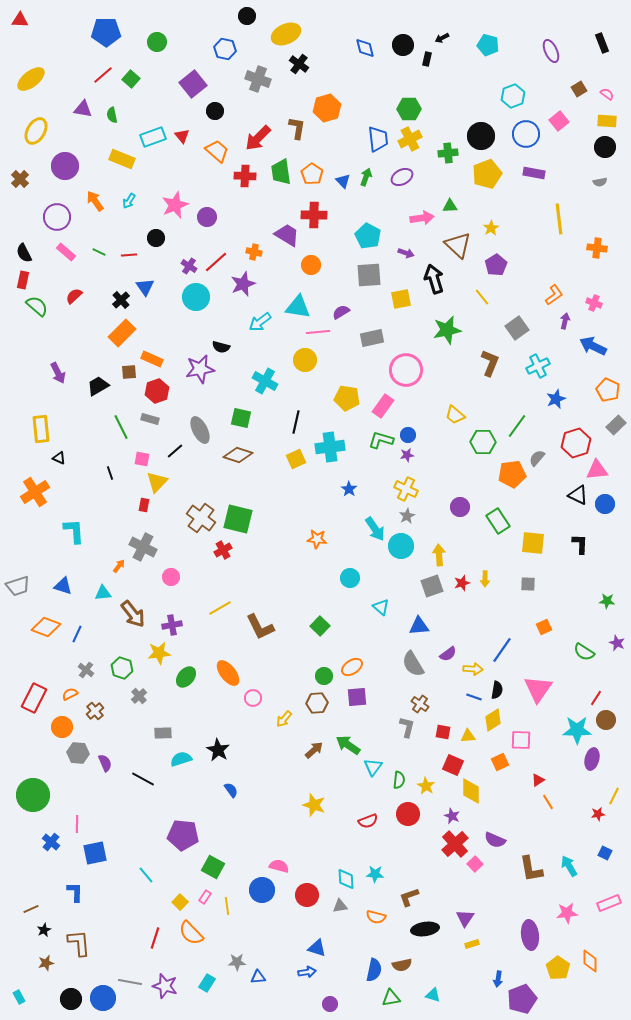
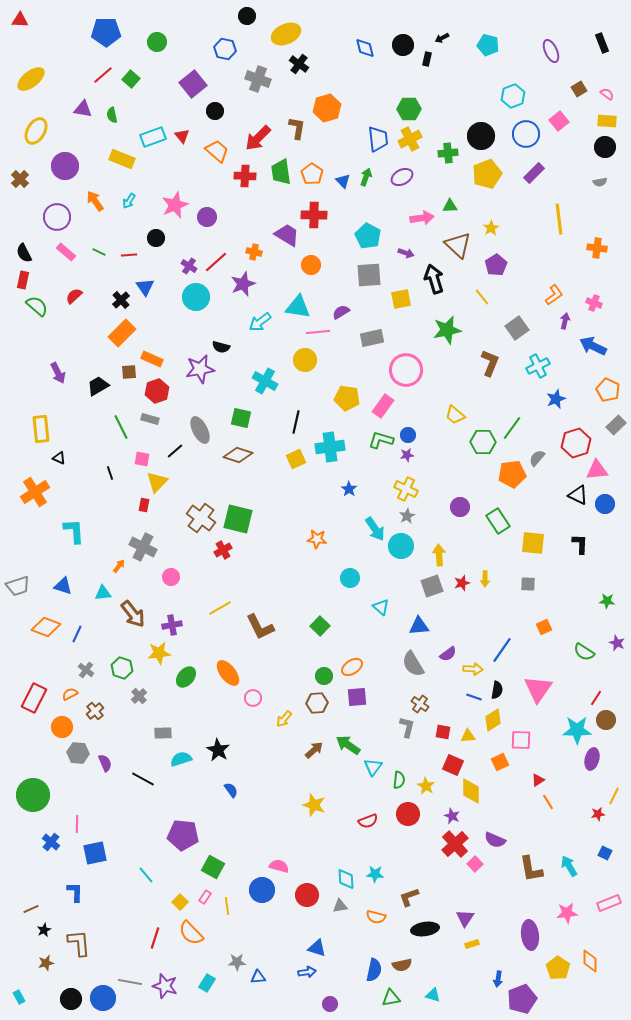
purple rectangle at (534, 173): rotated 55 degrees counterclockwise
green line at (517, 426): moved 5 px left, 2 px down
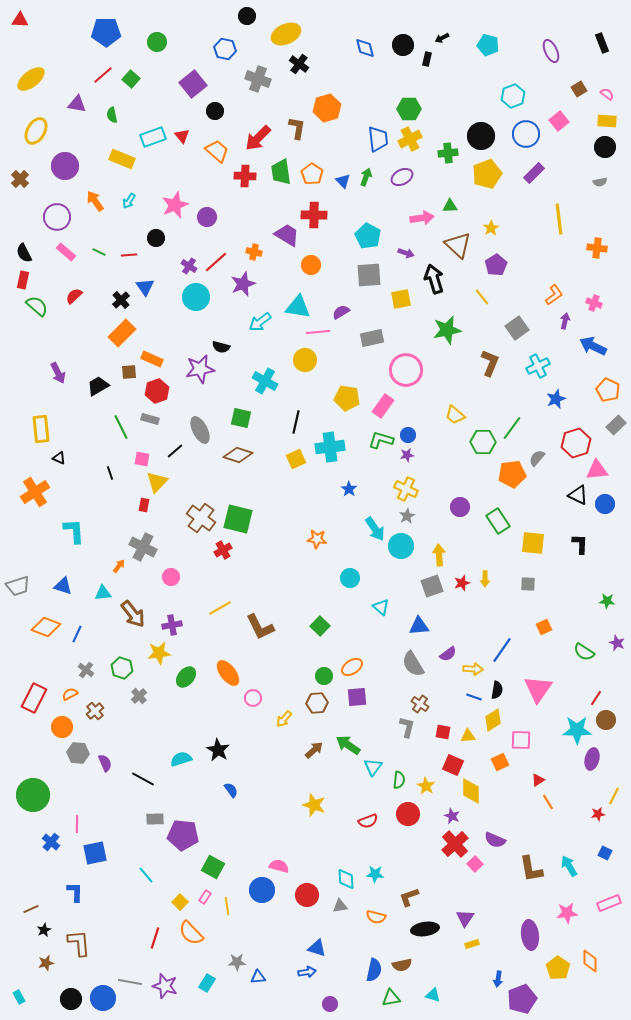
purple triangle at (83, 109): moved 6 px left, 5 px up
gray rectangle at (163, 733): moved 8 px left, 86 px down
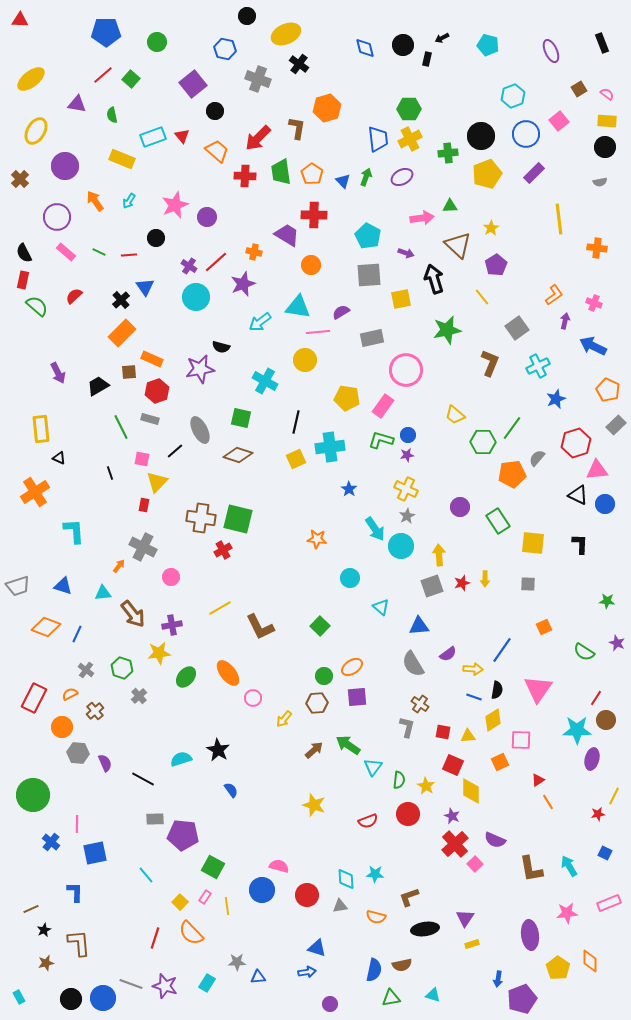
brown cross at (201, 518): rotated 28 degrees counterclockwise
gray line at (130, 982): moved 1 px right, 2 px down; rotated 10 degrees clockwise
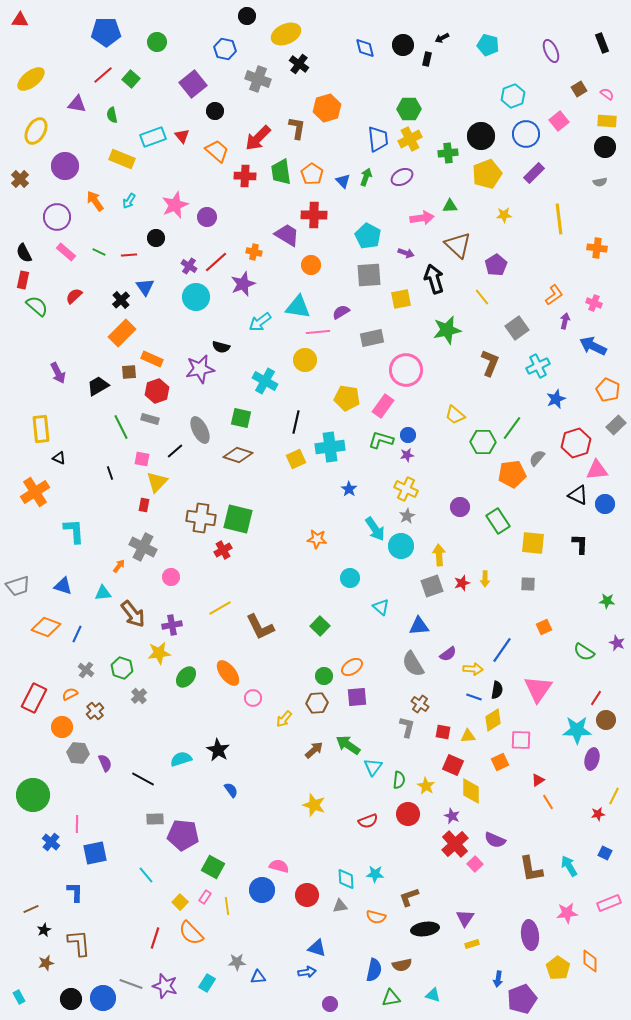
yellow star at (491, 228): moved 13 px right, 13 px up; rotated 28 degrees clockwise
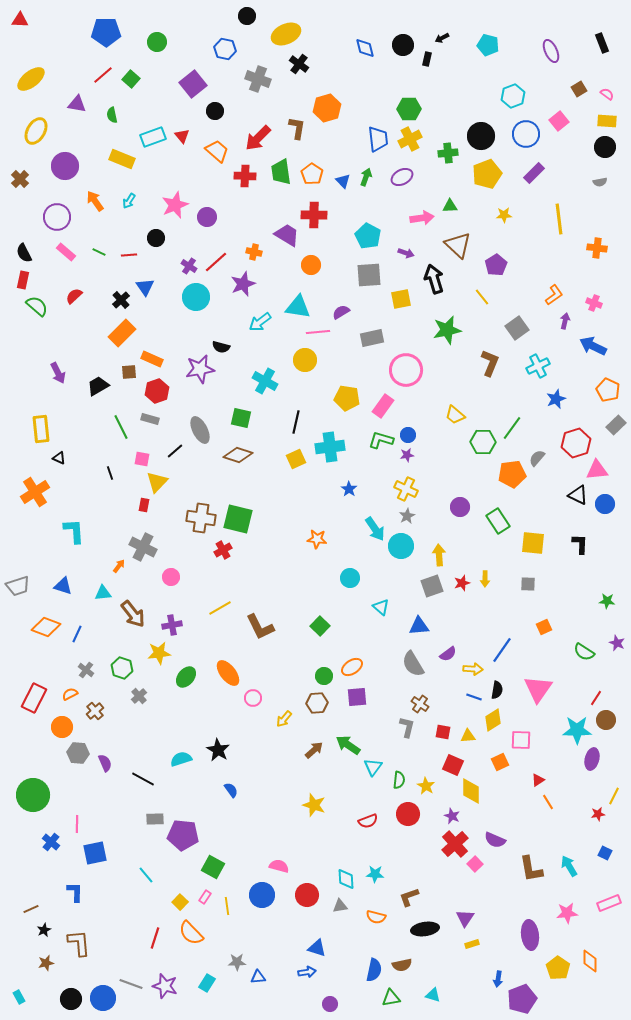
blue circle at (262, 890): moved 5 px down
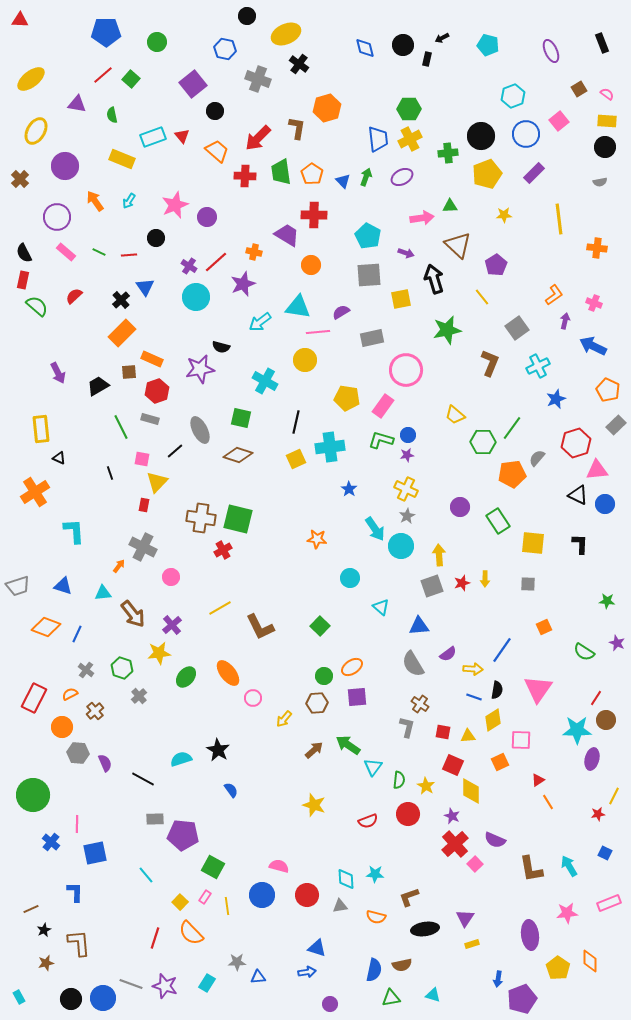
purple cross at (172, 625): rotated 30 degrees counterclockwise
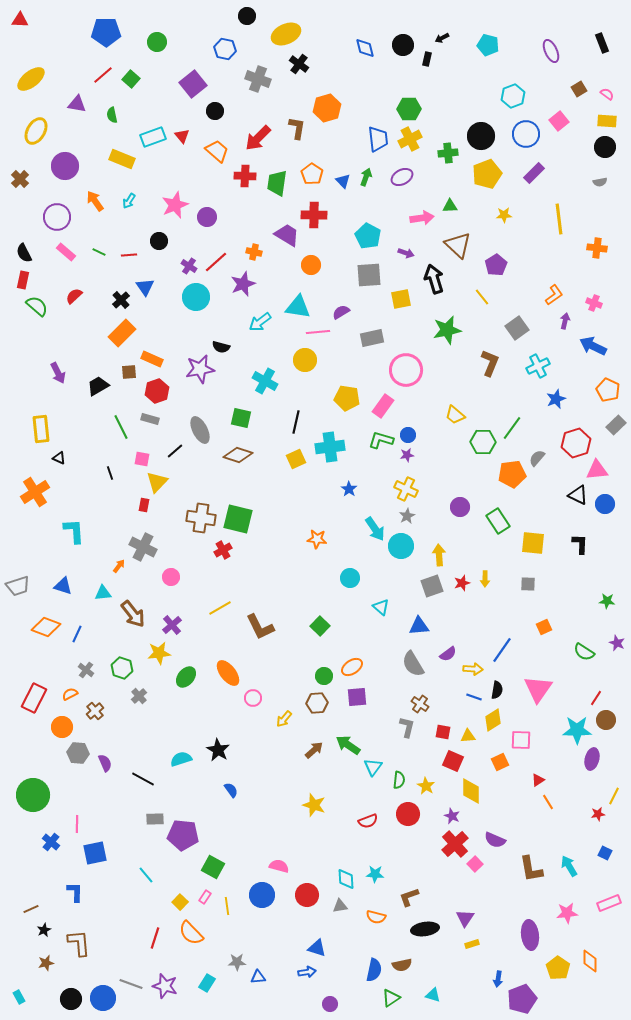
green trapezoid at (281, 172): moved 4 px left, 11 px down; rotated 16 degrees clockwise
black circle at (156, 238): moved 3 px right, 3 px down
red square at (453, 765): moved 4 px up
green triangle at (391, 998): rotated 24 degrees counterclockwise
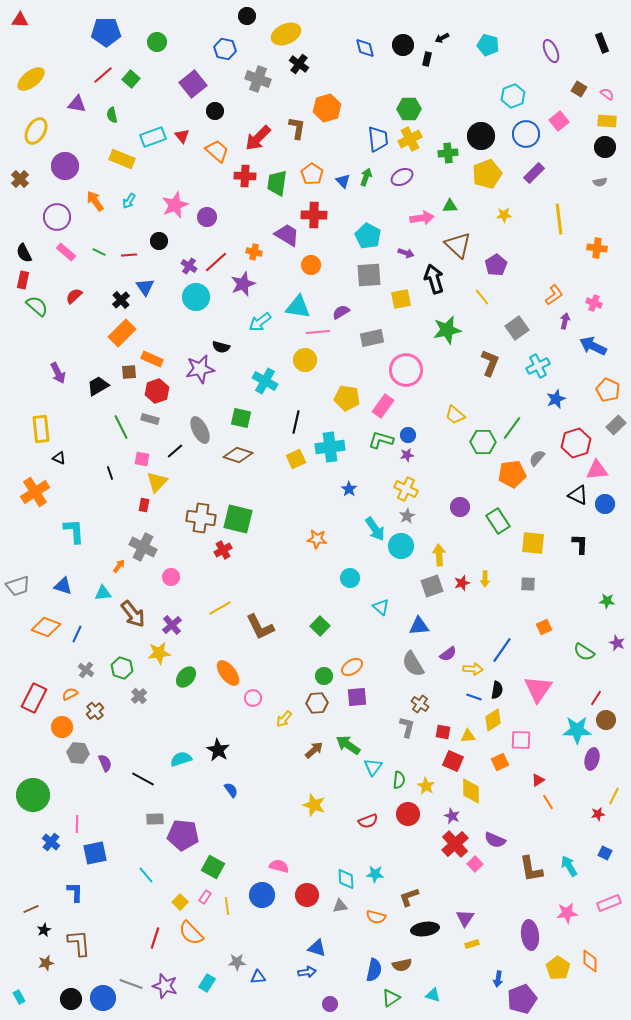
brown square at (579, 89): rotated 28 degrees counterclockwise
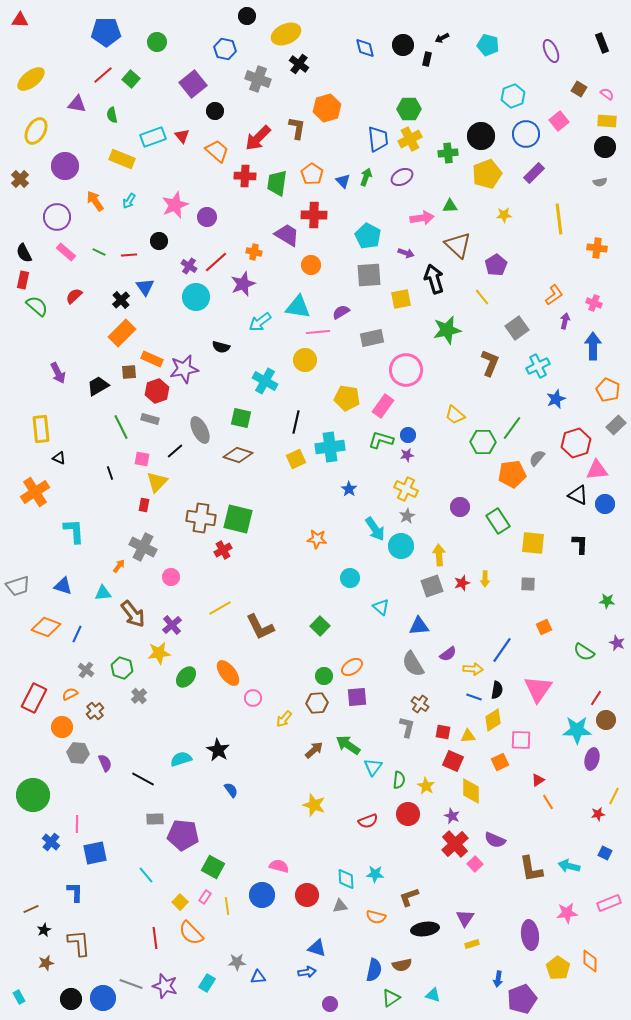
blue arrow at (593, 346): rotated 64 degrees clockwise
purple star at (200, 369): moved 16 px left
cyan arrow at (569, 866): rotated 45 degrees counterclockwise
red line at (155, 938): rotated 25 degrees counterclockwise
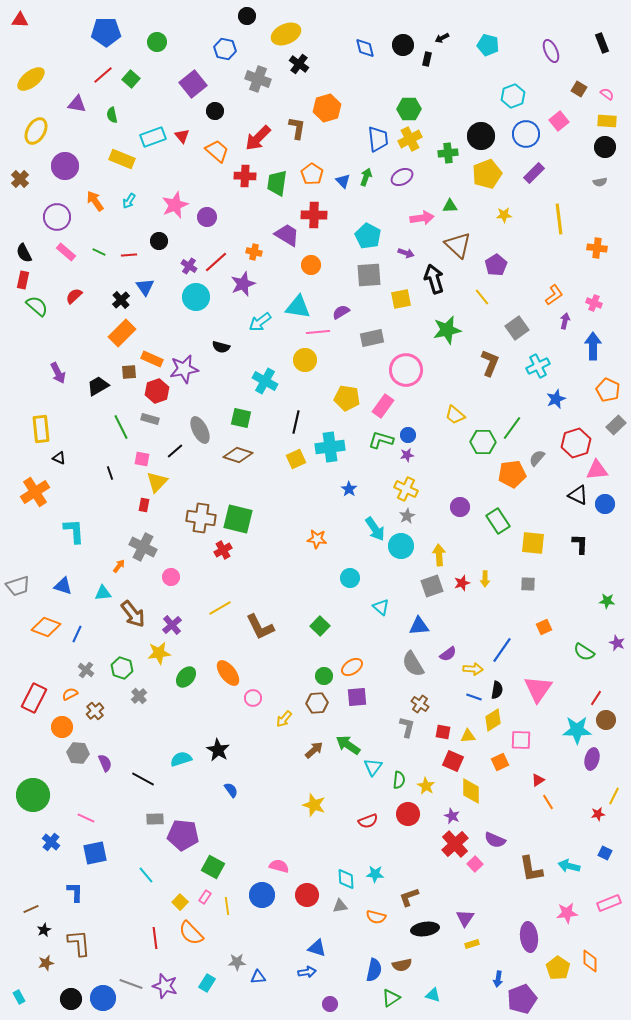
pink line at (77, 824): moved 9 px right, 6 px up; rotated 66 degrees counterclockwise
purple ellipse at (530, 935): moved 1 px left, 2 px down
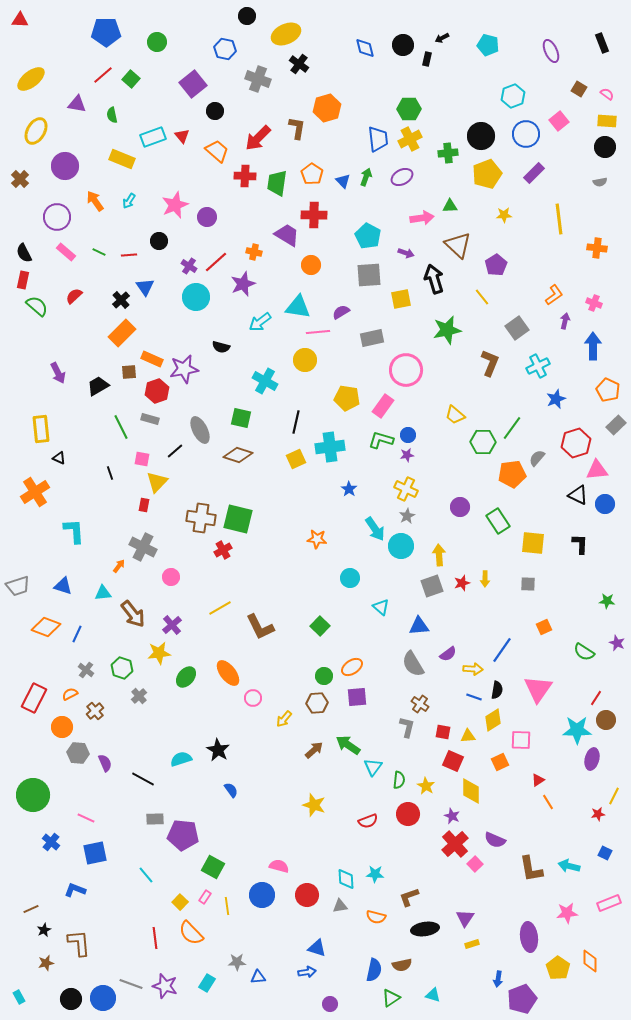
blue L-shape at (75, 892): moved 2 px up; rotated 70 degrees counterclockwise
